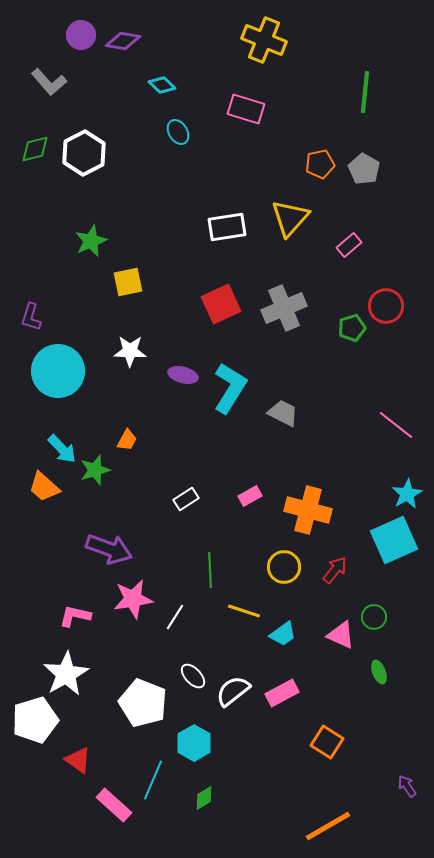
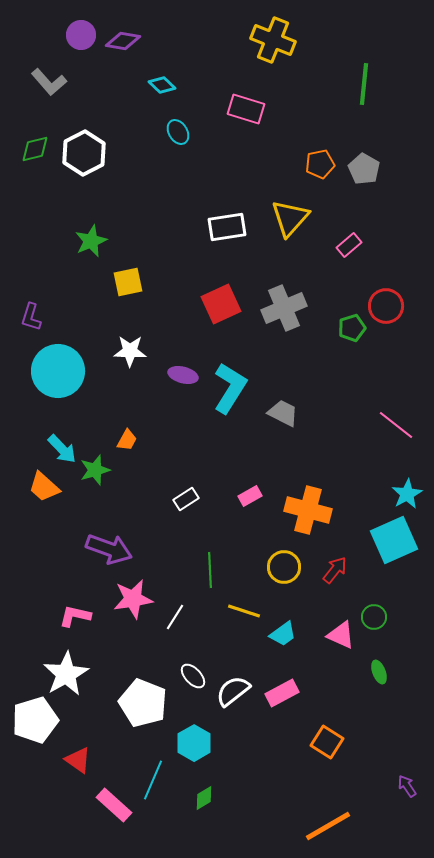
yellow cross at (264, 40): moved 9 px right
green line at (365, 92): moved 1 px left, 8 px up
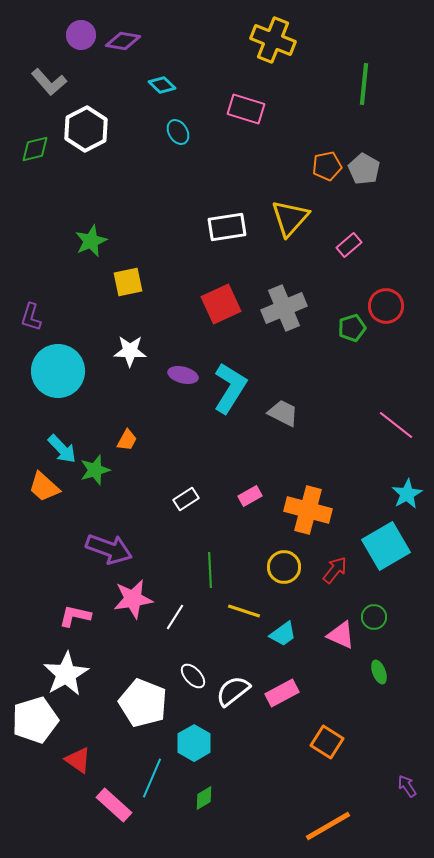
white hexagon at (84, 153): moved 2 px right, 24 px up
orange pentagon at (320, 164): moved 7 px right, 2 px down
cyan square at (394, 540): moved 8 px left, 6 px down; rotated 6 degrees counterclockwise
cyan line at (153, 780): moved 1 px left, 2 px up
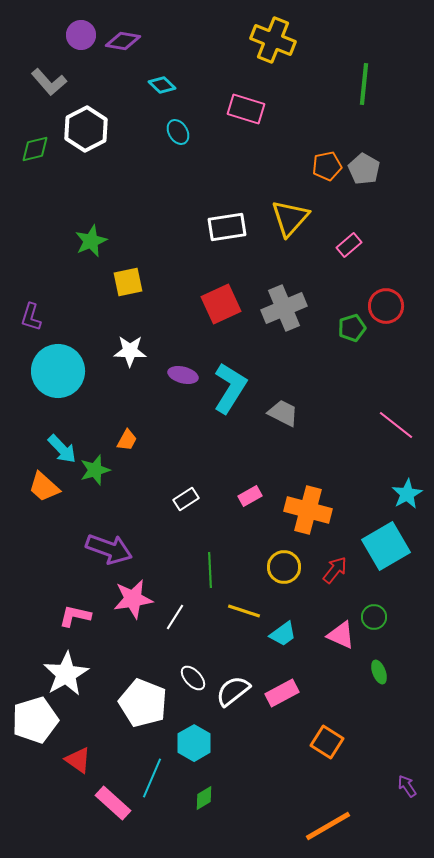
white ellipse at (193, 676): moved 2 px down
pink rectangle at (114, 805): moved 1 px left, 2 px up
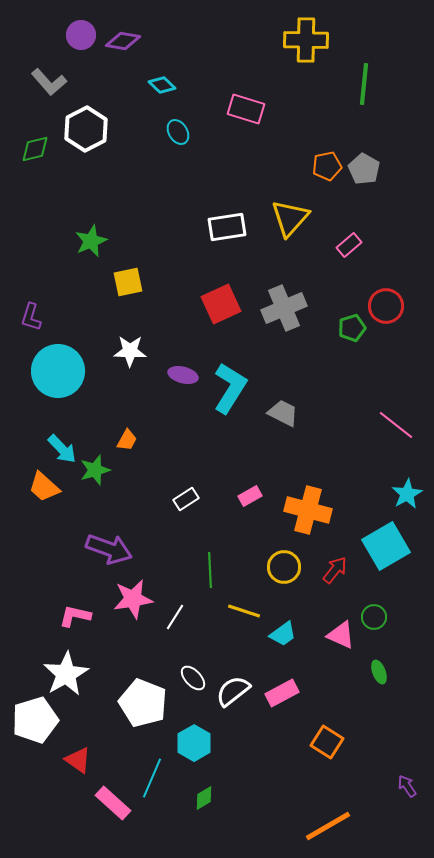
yellow cross at (273, 40): moved 33 px right; rotated 21 degrees counterclockwise
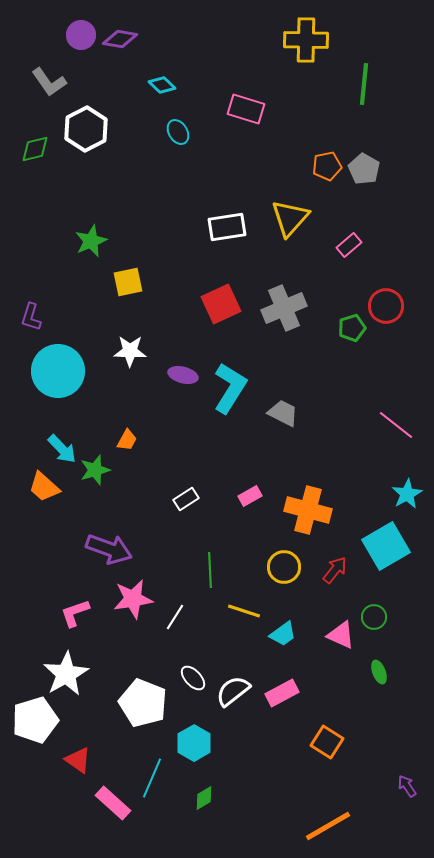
purple diamond at (123, 41): moved 3 px left, 2 px up
gray L-shape at (49, 82): rotated 6 degrees clockwise
pink L-shape at (75, 616): moved 3 px up; rotated 32 degrees counterclockwise
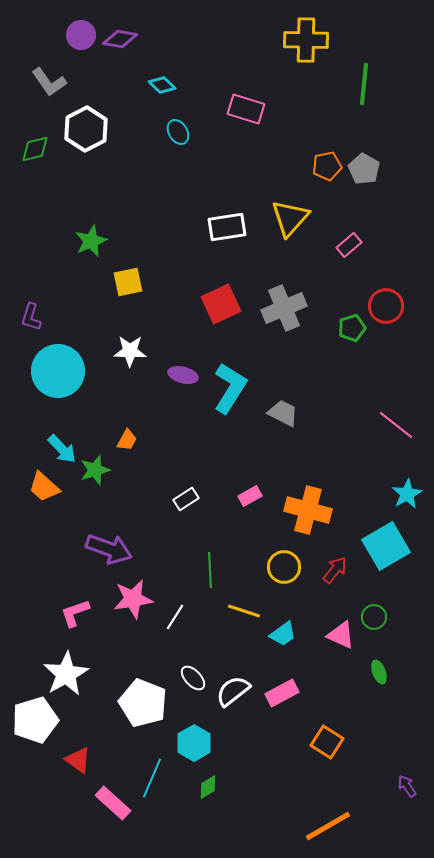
green diamond at (204, 798): moved 4 px right, 11 px up
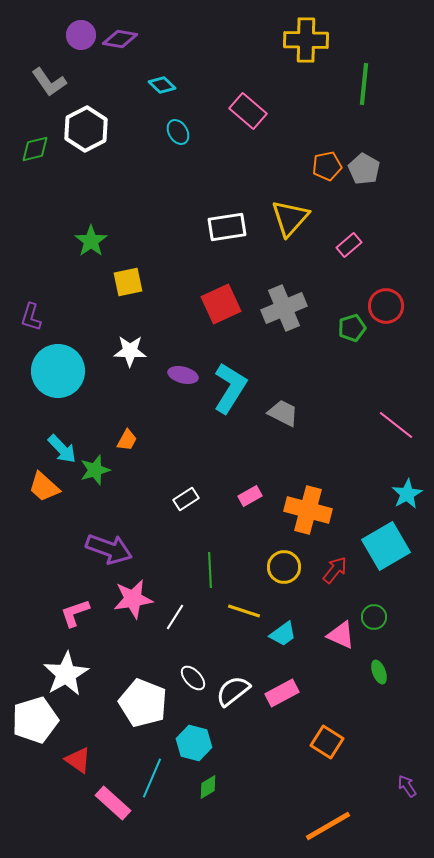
pink rectangle at (246, 109): moved 2 px right, 2 px down; rotated 24 degrees clockwise
green star at (91, 241): rotated 12 degrees counterclockwise
cyan hexagon at (194, 743): rotated 16 degrees counterclockwise
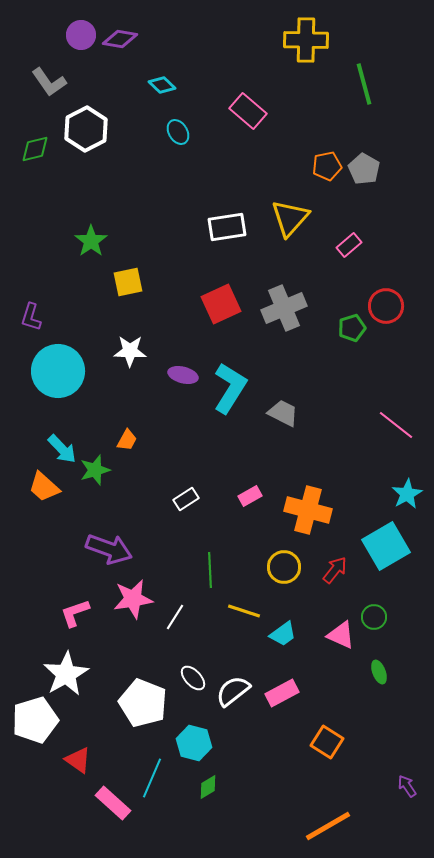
green line at (364, 84): rotated 21 degrees counterclockwise
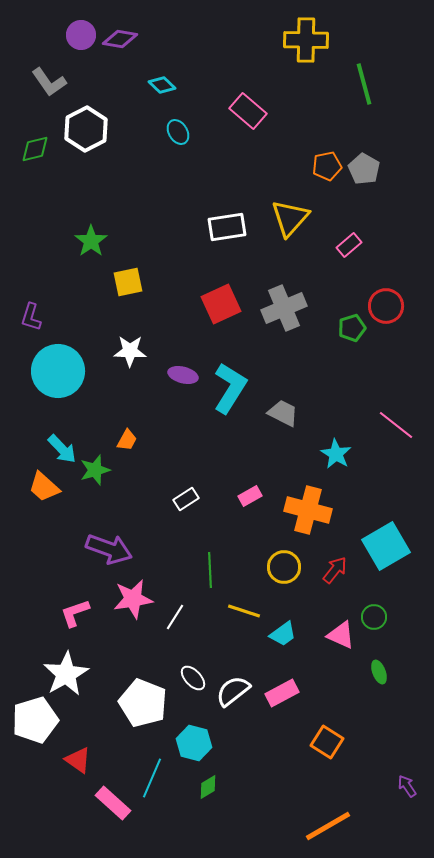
cyan star at (407, 494): moved 71 px left, 40 px up; rotated 12 degrees counterclockwise
